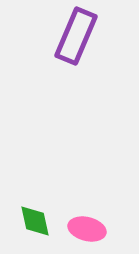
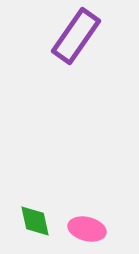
purple rectangle: rotated 12 degrees clockwise
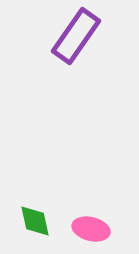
pink ellipse: moved 4 px right
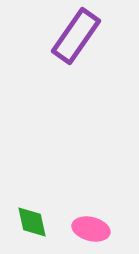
green diamond: moved 3 px left, 1 px down
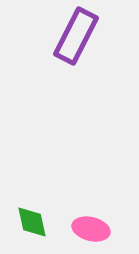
purple rectangle: rotated 8 degrees counterclockwise
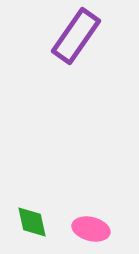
purple rectangle: rotated 8 degrees clockwise
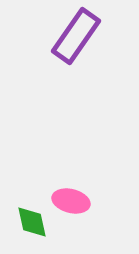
pink ellipse: moved 20 px left, 28 px up
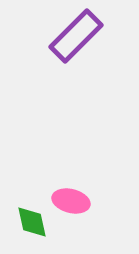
purple rectangle: rotated 10 degrees clockwise
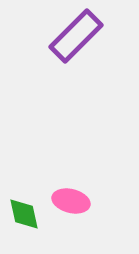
green diamond: moved 8 px left, 8 px up
